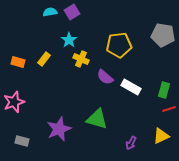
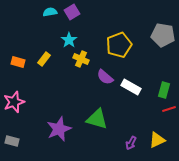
yellow pentagon: rotated 15 degrees counterclockwise
yellow triangle: moved 4 px left, 4 px down
gray rectangle: moved 10 px left
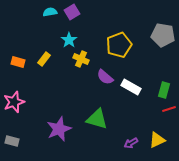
purple arrow: rotated 32 degrees clockwise
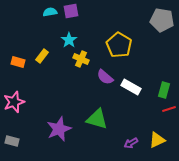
purple square: moved 1 px left, 1 px up; rotated 21 degrees clockwise
gray pentagon: moved 1 px left, 15 px up
yellow pentagon: rotated 20 degrees counterclockwise
yellow rectangle: moved 2 px left, 3 px up
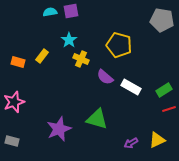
yellow pentagon: rotated 15 degrees counterclockwise
green rectangle: rotated 42 degrees clockwise
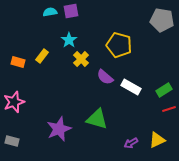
yellow cross: rotated 21 degrees clockwise
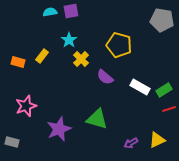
white rectangle: moved 9 px right
pink star: moved 12 px right, 4 px down
gray rectangle: moved 1 px down
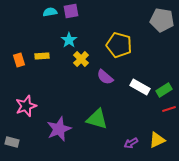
yellow rectangle: rotated 48 degrees clockwise
orange rectangle: moved 1 px right, 2 px up; rotated 56 degrees clockwise
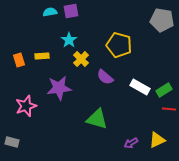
red line: rotated 24 degrees clockwise
purple star: moved 41 px up; rotated 15 degrees clockwise
